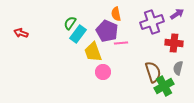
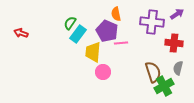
purple cross: rotated 25 degrees clockwise
yellow trapezoid: rotated 25 degrees clockwise
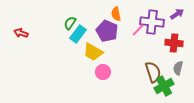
pink line: moved 17 px right, 13 px up; rotated 40 degrees counterclockwise
yellow trapezoid: rotated 65 degrees counterclockwise
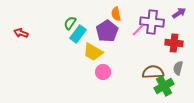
purple arrow: moved 2 px right, 1 px up
purple pentagon: rotated 15 degrees clockwise
brown semicircle: rotated 75 degrees counterclockwise
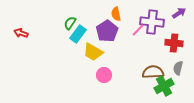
pink circle: moved 1 px right, 3 px down
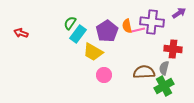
orange semicircle: moved 11 px right, 12 px down
pink line: rotated 32 degrees clockwise
red cross: moved 1 px left, 6 px down
gray semicircle: moved 14 px left
brown semicircle: moved 9 px left
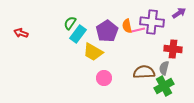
pink circle: moved 3 px down
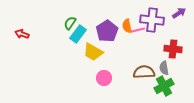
purple cross: moved 2 px up
red arrow: moved 1 px right, 1 px down
gray semicircle: rotated 24 degrees counterclockwise
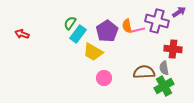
purple arrow: moved 1 px up
purple cross: moved 5 px right, 1 px down; rotated 10 degrees clockwise
